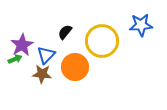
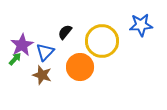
blue triangle: moved 1 px left, 3 px up
green arrow: rotated 24 degrees counterclockwise
orange circle: moved 5 px right
brown star: moved 1 px down; rotated 12 degrees clockwise
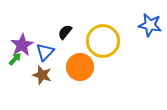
blue star: moved 9 px right; rotated 15 degrees clockwise
yellow circle: moved 1 px right
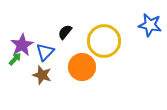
yellow circle: moved 1 px right
orange circle: moved 2 px right
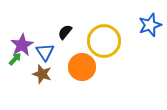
blue star: rotated 30 degrees counterclockwise
blue triangle: rotated 18 degrees counterclockwise
brown star: moved 1 px up
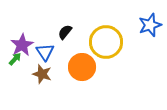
yellow circle: moved 2 px right, 1 px down
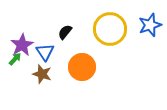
yellow circle: moved 4 px right, 13 px up
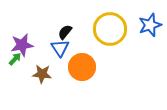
purple star: rotated 20 degrees clockwise
blue triangle: moved 15 px right, 4 px up
brown star: rotated 12 degrees counterclockwise
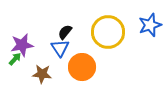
yellow circle: moved 2 px left, 3 px down
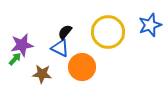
blue triangle: rotated 30 degrees counterclockwise
